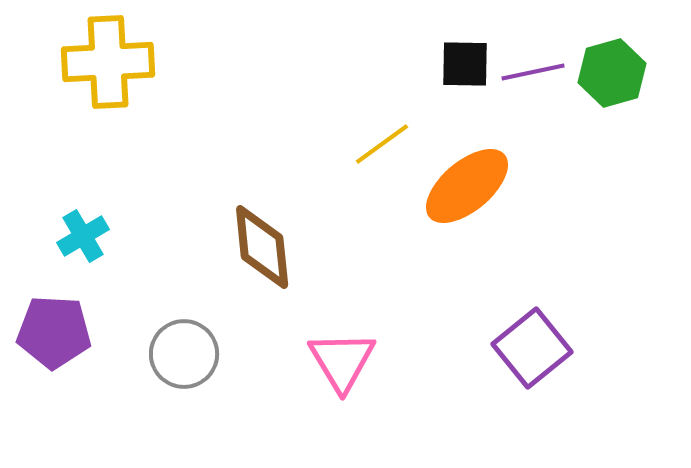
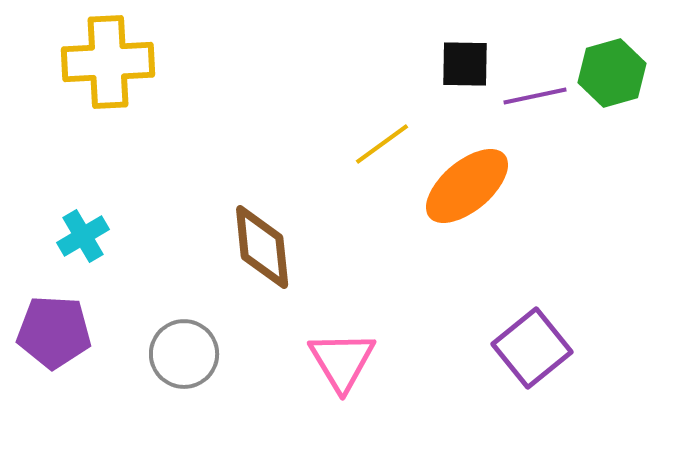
purple line: moved 2 px right, 24 px down
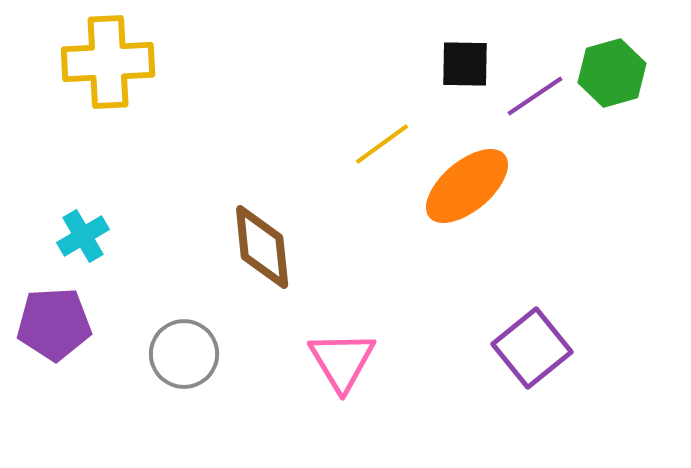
purple line: rotated 22 degrees counterclockwise
purple pentagon: moved 8 px up; rotated 6 degrees counterclockwise
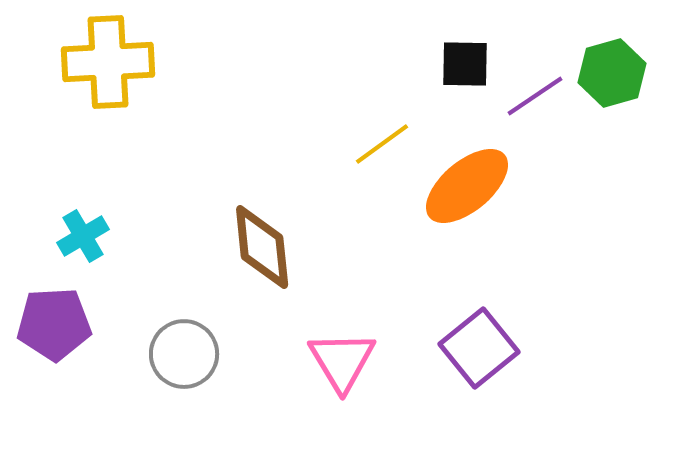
purple square: moved 53 px left
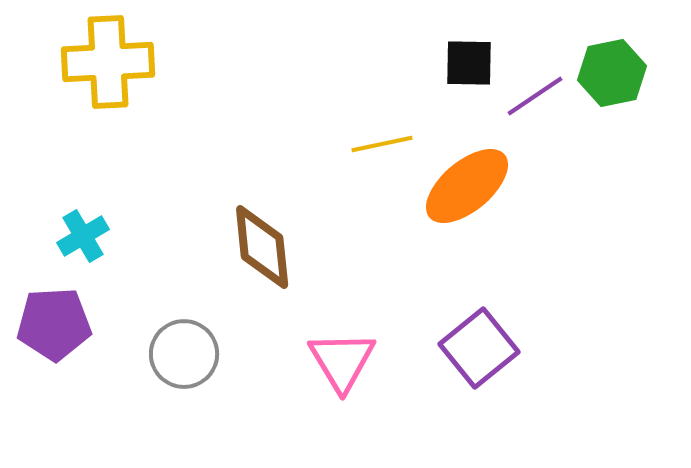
black square: moved 4 px right, 1 px up
green hexagon: rotated 4 degrees clockwise
yellow line: rotated 24 degrees clockwise
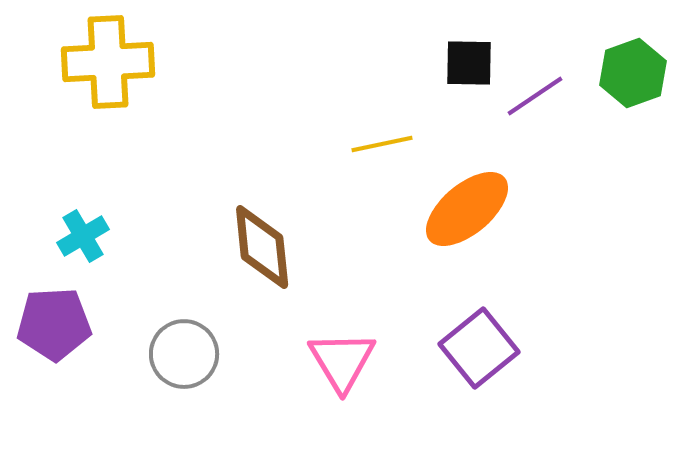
green hexagon: moved 21 px right; rotated 8 degrees counterclockwise
orange ellipse: moved 23 px down
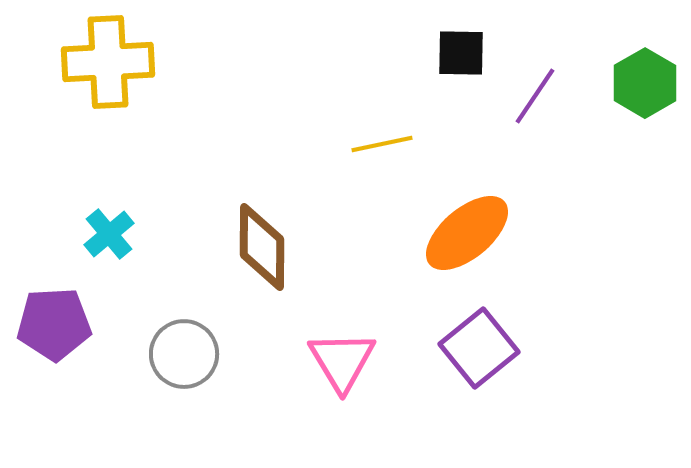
black square: moved 8 px left, 10 px up
green hexagon: moved 12 px right, 10 px down; rotated 10 degrees counterclockwise
purple line: rotated 22 degrees counterclockwise
orange ellipse: moved 24 px down
cyan cross: moved 26 px right, 2 px up; rotated 9 degrees counterclockwise
brown diamond: rotated 6 degrees clockwise
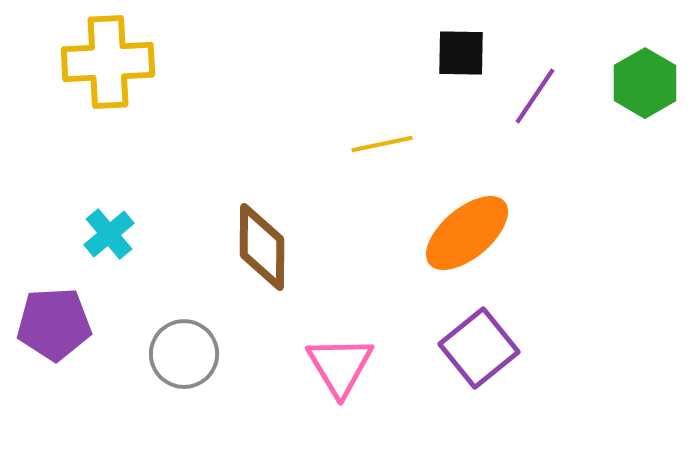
pink triangle: moved 2 px left, 5 px down
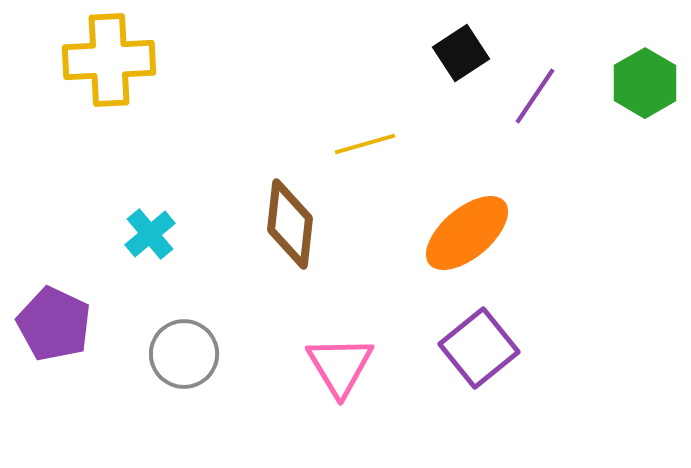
black square: rotated 34 degrees counterclockwise
yellow cross: moved 1 px right, 2 px up
yellow line: moved 17 px left; rotated 4 degrees counterclockwise
cyan cross: moved 41 px right
brown diamond: moved 28 px right, 23 px up; rotated 6 degrees clockwise
purple pentagon: rotated 28 degrees clockwise
